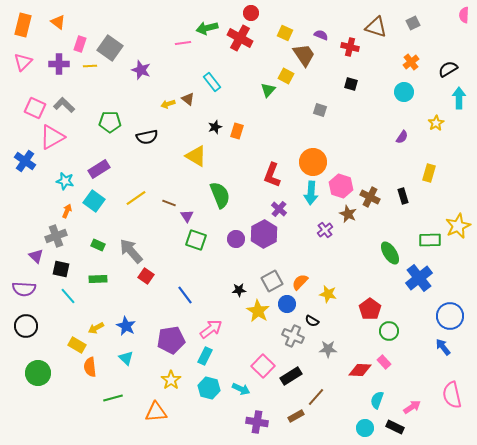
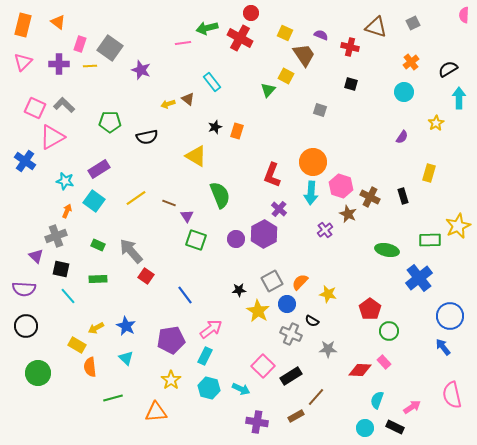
green ellipse at (390, 253): moved 3 px left, 3 px up; rotated 45 degrees counterclockwise
gray cross at (293, 336): moved 2 px left, 2 px up
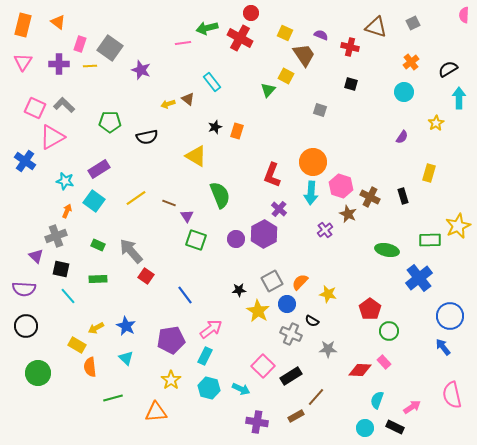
pink triangle at (23, 62): rotated 12 degrees counterclockwise
